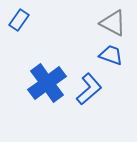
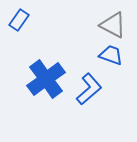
gray triangle: moved 2 px down
blue cross: moved 1 px left, 4 px up
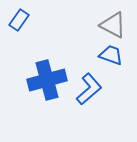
blue cross: moved 1 px right, 1 px down; rotated 21 degrees clockwise
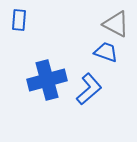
blue rectangle: rotated 30 degrees counterclockwise
gray triangle: moved 3 px right, 1 px up
blue trapezoid: moved 5 px left, 3 px up
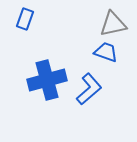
blue rectangle: moved 6 px right, 1 px up; rotated 15 degrees clockwise
gray triangle: moved 3 px left; rotated 40 degrees counterclockwise
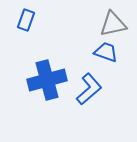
blue rectangle: moved 1 px right, 1 px down
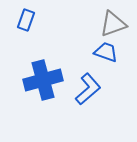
gray triangle: rotated 8 degrees counterclockwise
blue cross: moved 4 px left
blue L-shape: moved 1 px left
